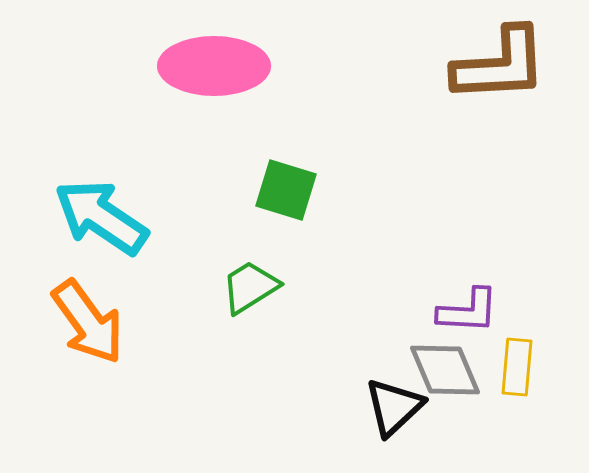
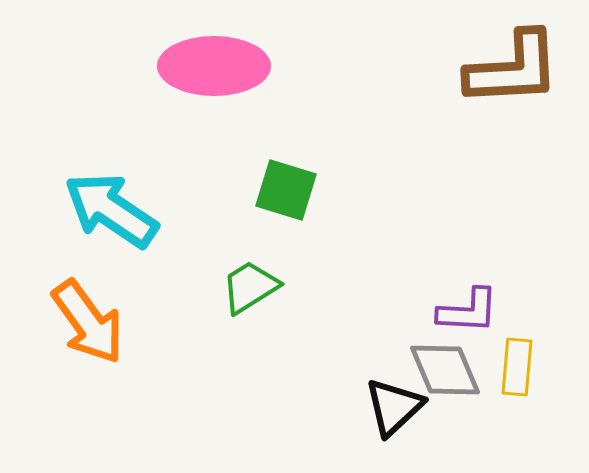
brown L-shape: moved 13 px right, 4 px down
cyan arrow: moved 10 px right, 7 px up
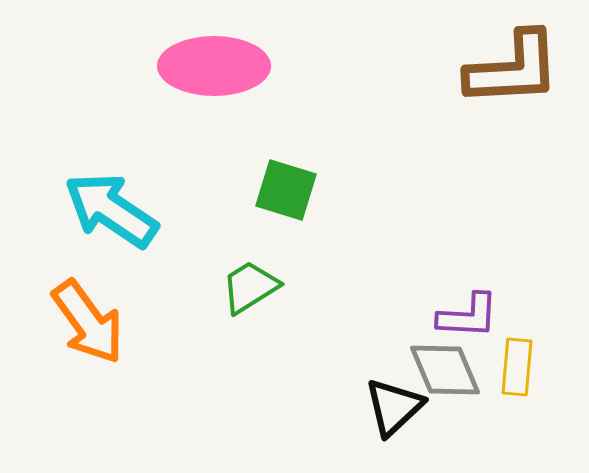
purple L-shape: moved 5 px down
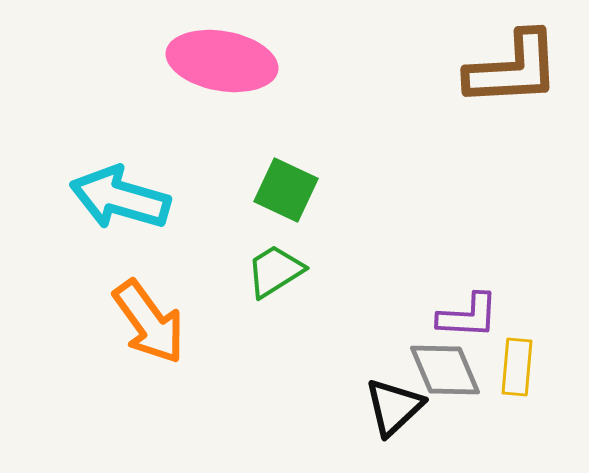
pink ellipse: moved 8 px right, 5 px up; rotated 10 degrees clockwise
green square: rotated 8 degrees clockwise
cyan arrow: moved 9 px right, 12 px up; rotated 18 degrees counterclockwise
green trapezoid: moved 25 px right, 16 px up
orange arrow: moved 61 px right
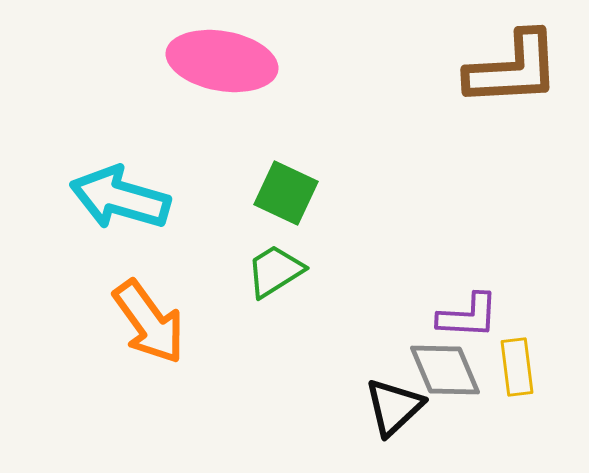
green square: moved 3 px down
yellow rectangle: rotated 12 degrees counterclockwise
